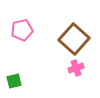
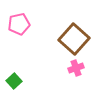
pink pentagon: moved 3 px left, 6 px up
green square: rotated 28 degrees counterclockwise
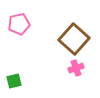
green square: rotated 28 degrees clockwise
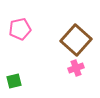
pink pentagon: moved 1 px right, 5 px down
brown square: moved 2 px right, 1 px down
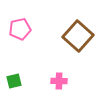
brown square: moved 2 px right, 4 px up
pink cross: moved 17 px left, 13 px down; rotated 21 degrees clockwise
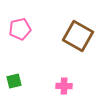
brown square: rotated 12 degrees counterclockwise
pink cross: moved 5 px right, 5 px down
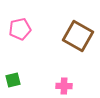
green square: moved 1 px left, 1 px up
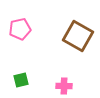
green square: moved 8 px right
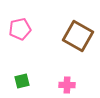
green square: moved 1 px right, 1 px down
pink cross: moved 3 px right, 1 px up
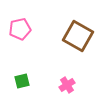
pink cross: rotated 35 degrees counterclockwise
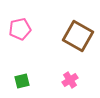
pink cross: moved 3 px right, 5 px up
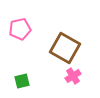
brown square: moved 13 px left, 12 px down
pink cross: moved 3 px right, 4 px up
